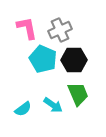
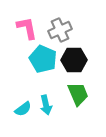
cyan arrow: moved 7 px left; rotated 42 degrees clockwise
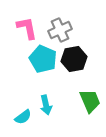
black hexagon: moved 1 px up; rotated 10 degrees counterclockwise
green trapezoid: moved 12 px right, 7 px down
cyan semicircle: moved 8 px down
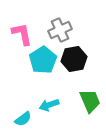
pink L-shape: moved 5 px left, 6 px down
cyan pentagon: moved 1 px down; rotated 16 degrees clockwise
cyan arrow: moved 3 px right; rotated 84 degrees clockwise
cyan semicircle: moved 2 px down
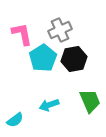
cyan pentagon: moved 2 px up
cyan semicircle: moved 8 px left, 1 px down
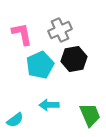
cyan pentagon: moved 3 px left, 7 px down; rotated 8 degrees clockwise
green trapezoid: moved 14 px down
cyan arrow: rotated 18 degrees clockwise
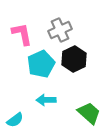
black hexagon: rotated 15 degrees counterclockwise
cyan pentagon: moved 1 px right, 1 px up
cyan arrow: moved 3 px left, 5 px up
green trapezoid: moved 1 px left, 2 px up; rotated 25 degrees counterclockwise
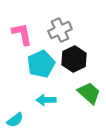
green trapezoid: moved 20 px up
